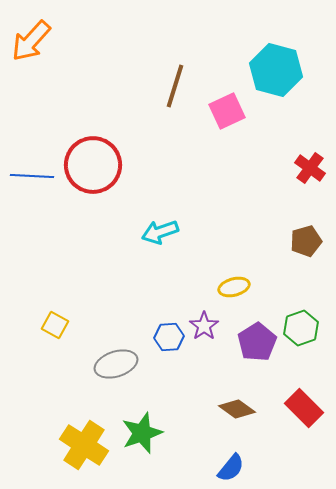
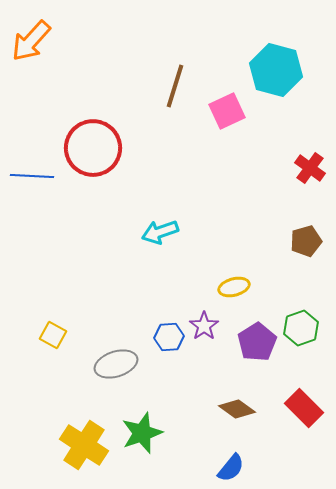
red circle: moved 17 px up
yellow square: moved 2 px left, 10 px down
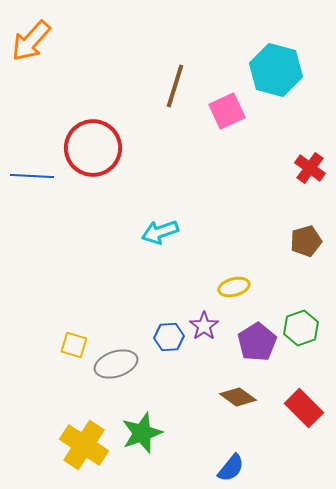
yellow square: moved 21 px right, 10 px down; rotated 12 degrees counterclockwise
brown diamond: moved 1 px right, 12 px up
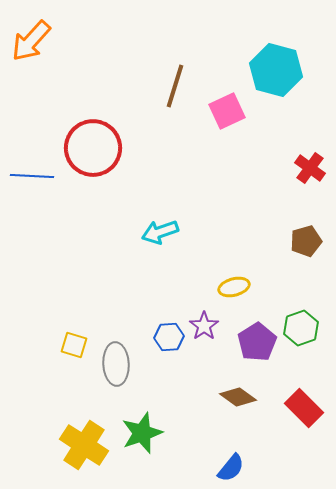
gray ellipse: rotated 75 degrees counterclockwise
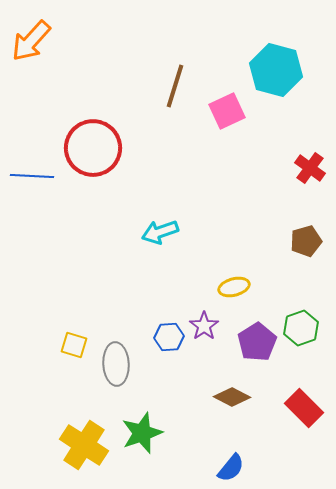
brown diamond: moved 6 px left; rotated 9 degrees counterclockwise
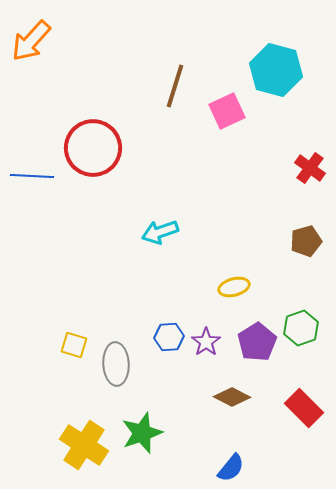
purple star: moved 2 px right, 16 px down
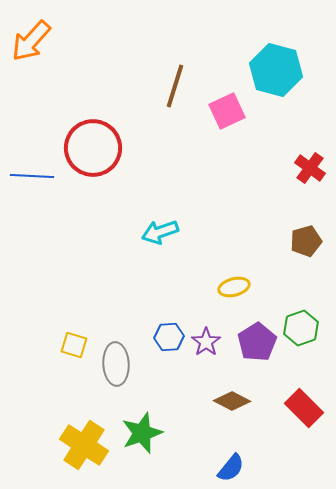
brown diamond: moved 4 px down
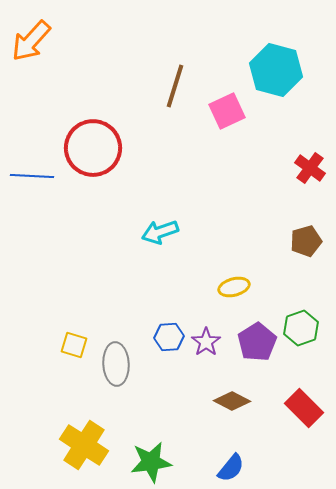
green star: moved 9 px right, 29 px down; rotated 12 degrees clockwise
